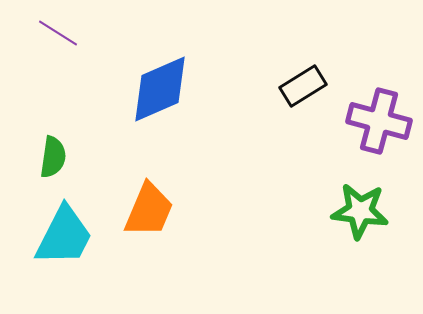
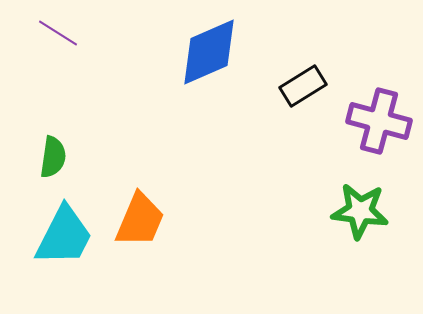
blue diamond: moved 49 px right, 37 px up
orange trapezoid: moved 9 px left, 10 px down
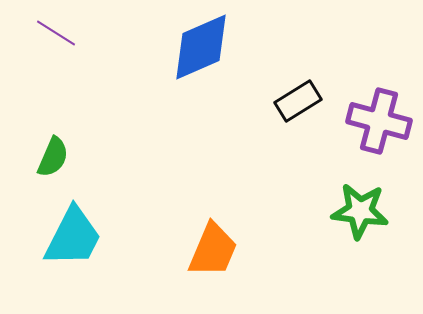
purple line: moved 2 px left
blue diamond: moved 8 px left, 5 px up
black rectangle: moved 5 px left, 15 px down
green semicircle: rotated 15 degrees clockwise
orange trapezoid: moved 73 px right, 30 px down
cyan trapezoid: moved 9 px right, 1 px down
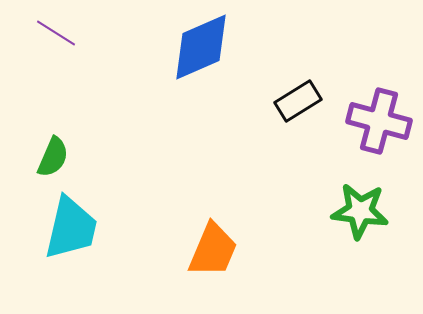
cyan trapezoid: moved 2 px left, 9 px up; rotated 14 degrees counterclockwise
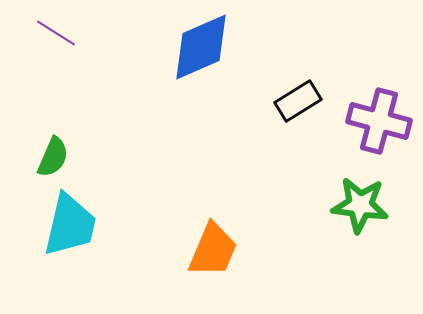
green star: moved 6 px up
cyan trapezoid: moved 1 px left, 3 px up
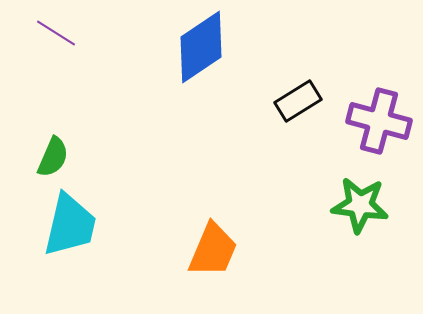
blue diamond: rotated 10 degrees counterclockwise
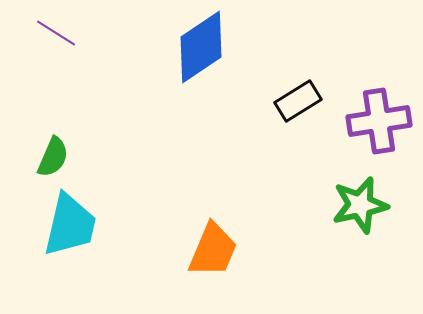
purple cross: rotated 24 degrees counterclockwise
green star: rotated 20 degrees counterclockwise
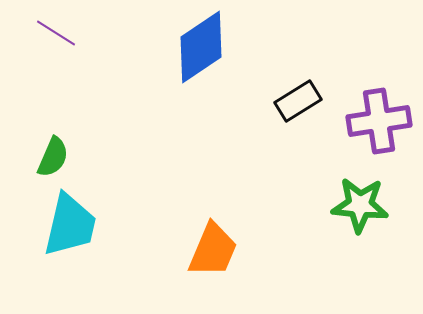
green star: rotated 18 degrees clockwise
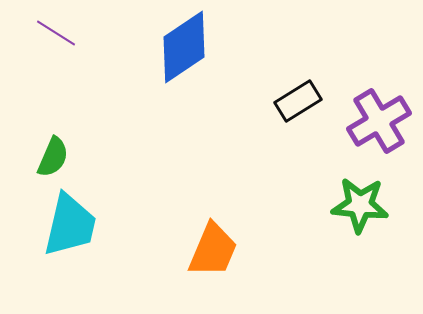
blue diamond: moved 17 px left
purple cross: rotated 22 degrees counterclockwise
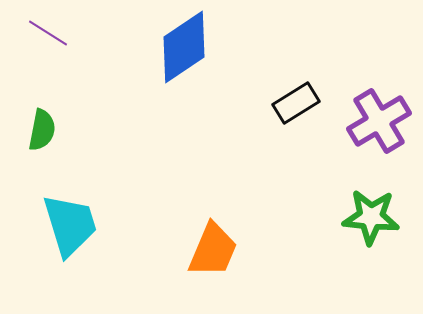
purple line: moved 8 px left
black rectangle: moved 2 px left, 2 px down
green semicircle: moved 11 px left, 27 px up; rotated 12 degrees counterclockwise
green star: moved 11 px right, 12 px down
cyan trapezoid: rotated 30 degrees counterclockwise
